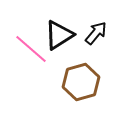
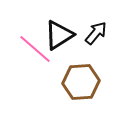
pink line: moved 4 px right
brown hexagon: rotated 12 degrees clockwise
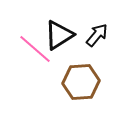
black arrow: moved 1 px right, 2 px down
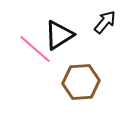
black arrow: moved 8 px right, 13 px up
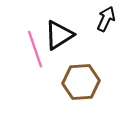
black arrow: moved 1 px right, 3 px up; rotated 15 degrees counterclockwise
pink line: rotated 30 degrees clockwise
